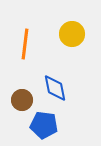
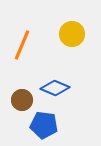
orange line: moved 3 px left, 1 px down; rotated 16 degrees clockwise
blue diamond: rotated 56 degrees counterclockwise
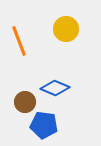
yellow circle: moved 6 px left, 5 px up
orange line: moved 3 px left, 4 px up; rotated 44 degrees counterclockwise
brown circle: moved 3 px right, 2 px down
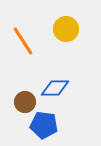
orange line: moved 4 px right; rotated 12 degrees counterclockwise
blue diamond: rotated 24 degrees counterclockwise
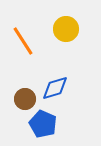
blue diamond: rotated 16 degrees counterclockwise
brown circle: moved 3 px up
blue pentagon: moved 1 px left, 1 px up; rotated 16 degrees clockwise
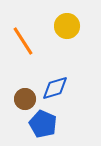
yellow circle: moved 1 px right, 3 px up
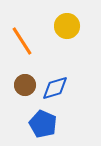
orange line: moved 1 px left
brown circle: moved 14 px up
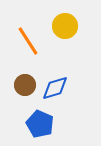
yellow circle: moved 2 px left
orange line: moved 6 px right
blue pentagon: moved 3 px left
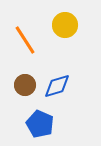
yellow circle: moved 1 px up
orange line: moved 3 px left, 1 px up
blue diamond: moved 2 px right, 2 px up
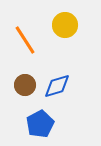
blue pentagon: rotated 20 degrees clockwise
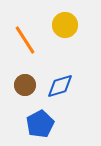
blue diamond: moved 3 px right
